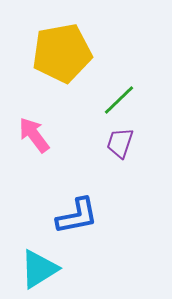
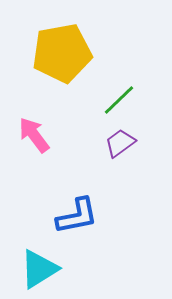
purple trapezoid: rotated 36 degrees clockwise
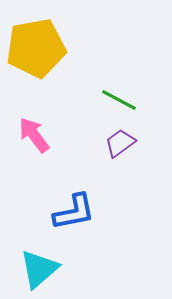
yellow pentagon: moved 26 px left, 5 px up
green line: rotated 72 degrees clockwise
blue L-shape: moved 3 px left, 4 px up
cyan triangle: rotated 9 degrees counterclockwise
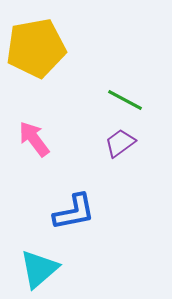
green line: moved 6 px right
pink arrow: moved 4 px down
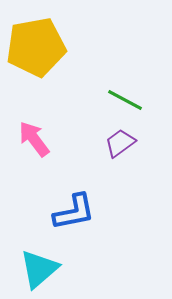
yellow pentagon: moved 1 px up
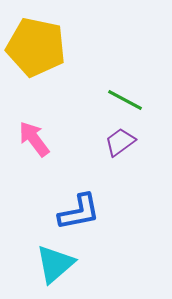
yellow pentagon: rotated 22 degrees clockwise
purple trapezoid: moved 1 px up
blue L-shape: moved 5 px right
cyan triangle: moved 16 px right, 5 px up
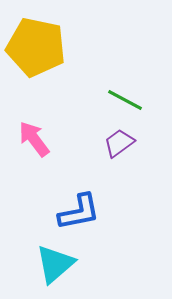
purple trapezoid: moved 1 px left, 1 px down
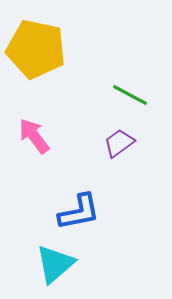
yellow pentagon: moved 2 px down
green line: moved 5 px right, 5 px up
pink arrow: moved 3 px up
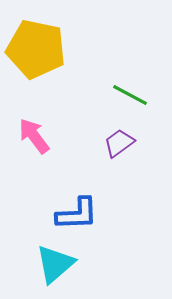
blue L-shape: moved 2 px left, 2 px down; rotated 9 degrees clockwise
